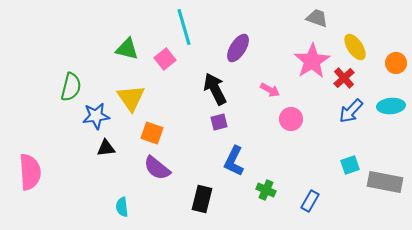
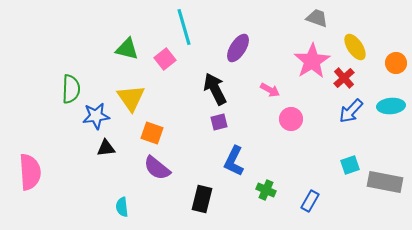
green semicircle: moved 2 px down; rotated 12 degrees counterclockwise
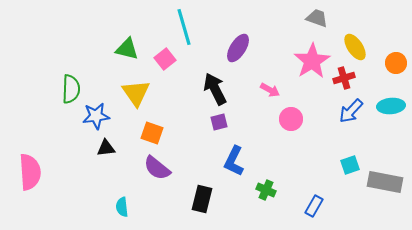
red cross: rotated 25 degrees clockwise
yellow triangle: moved 5 px right, 5 px up
blue rectangle: moved 4 px right, 5 px down
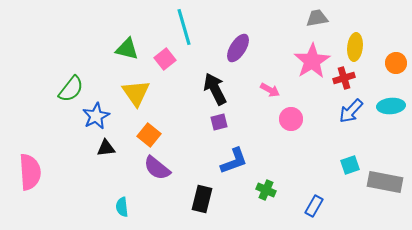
gray trapezoid: rotated 30 degrees counterclockwise
yellow ellipse: rotated 40 degrees clockwise
green semicircle: rotated 36 degrees clockwise
blue star: rotated 20 degrees counterclockwise
orange square: moved 3 px left, 2 px down; rotated 20 degrees clockwise
blue L-shape: rotated 136 degrees counterclockwise
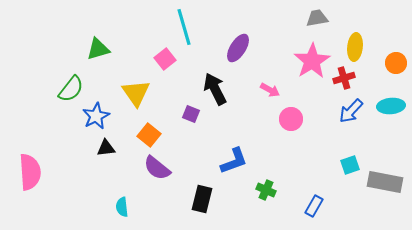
green triangle: moved 29 px left; rotated 30 degrees counterclockwise
purple square: moved 28 px left, 8 px up; rotated 36 degrees clockwise
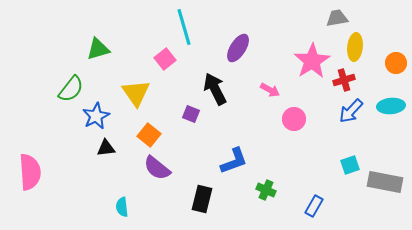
gray trapezoid: moved 20 px right
red cross: moved 2 px down
pink circle: moved 3 px right
